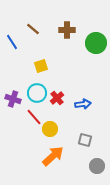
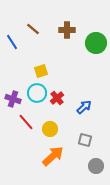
yellow square: moved 5 px down
blue arrow: moved 1 px right, 3 px down; rotated 35 degrees counterclockwise
red line: moved 8 px left, 5 px down
gray circle: moved 1 px left
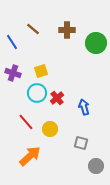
purple cross: moved 26 px up
blue arrow: rotated 63 degrees counterclockwise
gray square: moved 4 px left, 3 px down
orange arrow: moved 23 px left
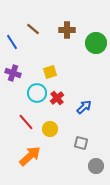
yellow square: moved 9 px right, 1 px down
blue arrow: rotated 63 degrees clockwise
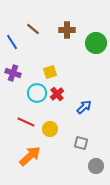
red cross: moved 4 px up
red line: rotated 24 degrees counterclockwise
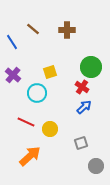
green circle: moved 5 px left, 24 px down
purple cross: moved 2 px down; rotated 21 degrees clockwise
red cross: moved 25 px right, 7 px up; rotated 16 degrees counterclockwise
gray square: rotated 32 degrees counterclockwise
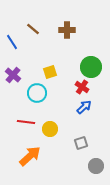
red line: rotated 18 degrees counterclockwise
